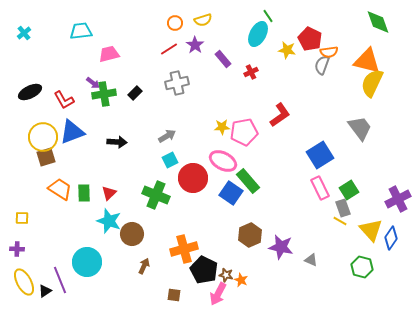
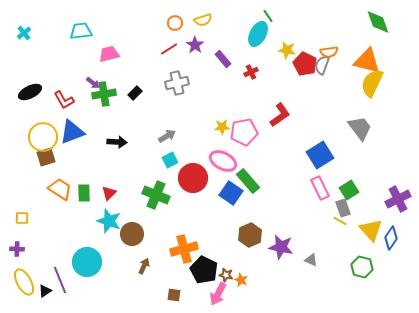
red pentagon at (310, 39): moved 5 px left, 25 px down
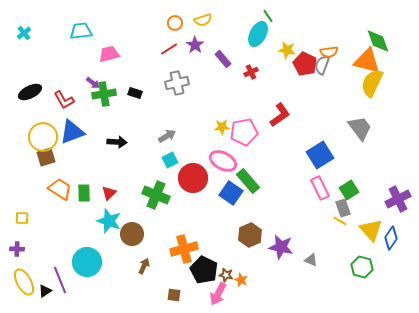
green diamond at (378, 22): moved 19 px down
black rectangle at (135, 93): rotated 64 degrees clockwise
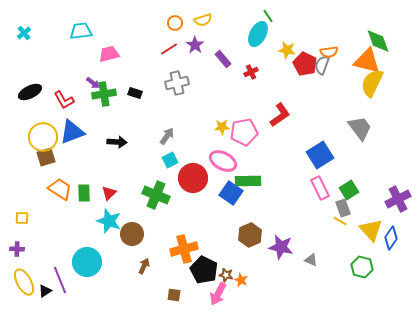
gray arrow at (167, 136): rotated 24 degrees counterclockwise
green rectangle at (248, 181): rotated 50 degrees counterclockwise
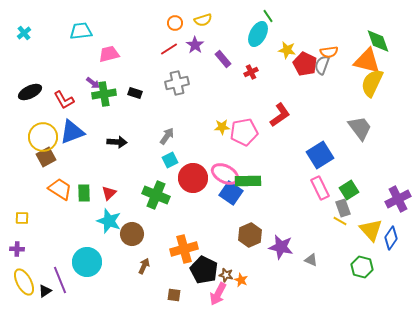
brown square at (46, 157): rotated 12 degrees counterclockwise
pink ellipse at (223, 161): moved 2 px right, 13 px down
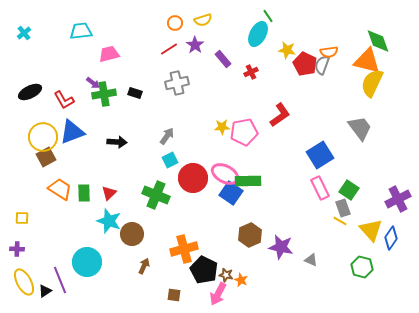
green square at (349, 190): rotated 24 degrees counterclockwise
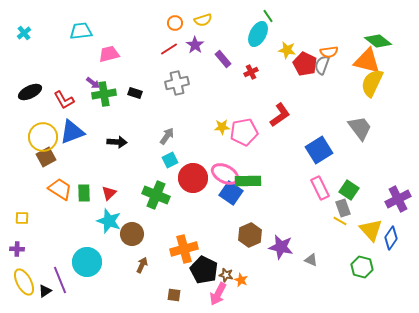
green diamond at (378, 41): rotated 32 degrees counterclockwise
blue square at (320, 155): moved 1 px left, 5 px up
brown arrow at (144, 266): moved 2 px left, 1 px up
